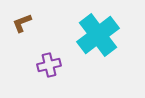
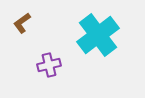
brown L-shape: rotated 15 degrees counterclockwise
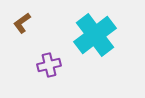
cyan cross: moved 3 px left
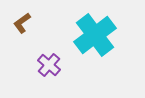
purple cross: rotated 35 degrees counterclockwise
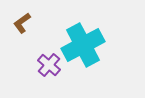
cyan cross: moved 12 px left, 10 px down; rotated 9 degrees clockwise
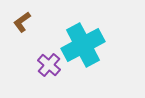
brown L-shape: moved 1 px up
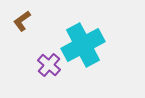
brown L-shape: moved 1 px up
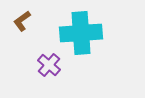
cyan cross: moved 2 px left, 12 px up; rotated 24 degrees clockwise
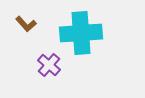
brown L-shape: moved 4 px right, 3 px down; rotated 95 degrees counterclockwise
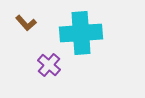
brown L-shape: moved 1 px up
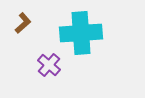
brown L-shape: moved 3 px left; rotated 90 degrees counterclockwise
